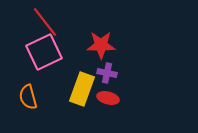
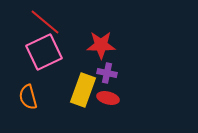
red line: rotated 12 degrees counterclockwise
yellow rectangle: moved 1 px right, 1 px down
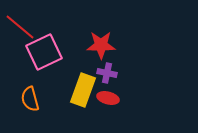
red line: moved 25 px left, 5 px down
orange semicircle: moved 2 px right, 2 px down
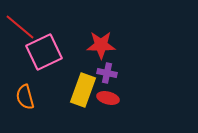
orange semicircle: moved 5 px left, 2 px up
